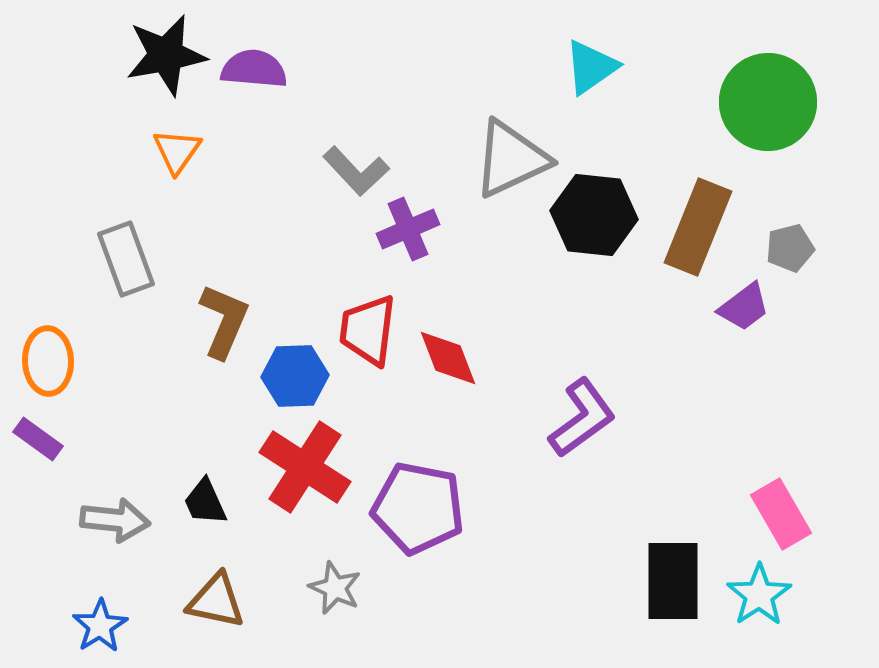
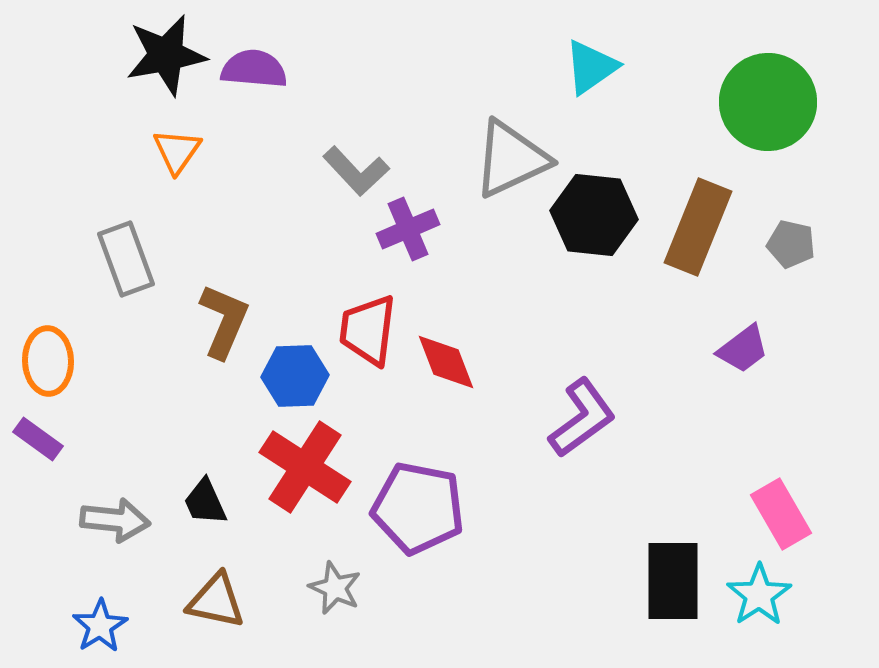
gray pentagon: moved 1 px right, 4 px up; rotated 27 degrees clockwise
purple trapezoid: moved 1 px left, 42 px down
red diamond: moved 2 px left, 4 px down
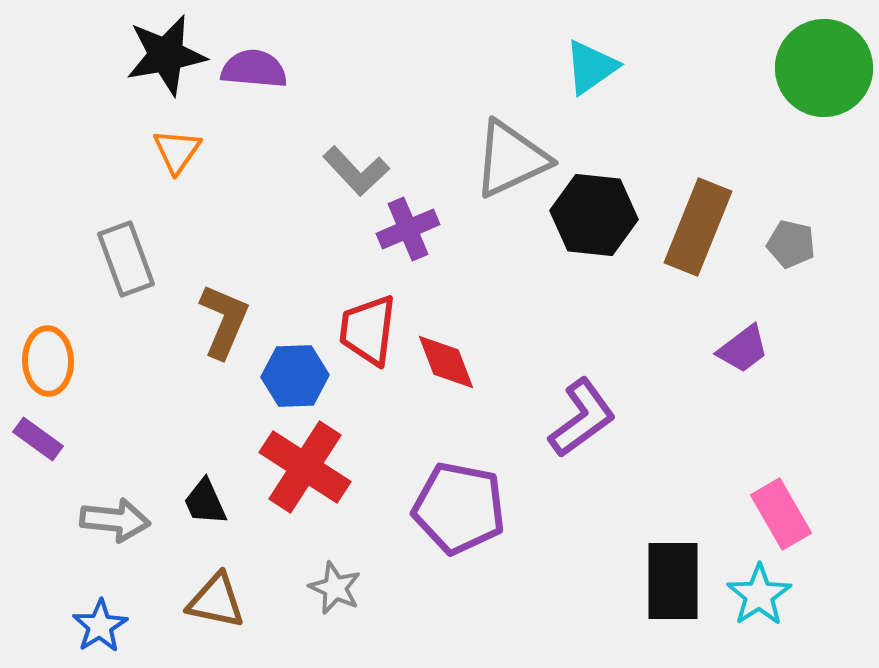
green circle: moved 56 px right, 34 px up
purple pentagon: moved 41 px right
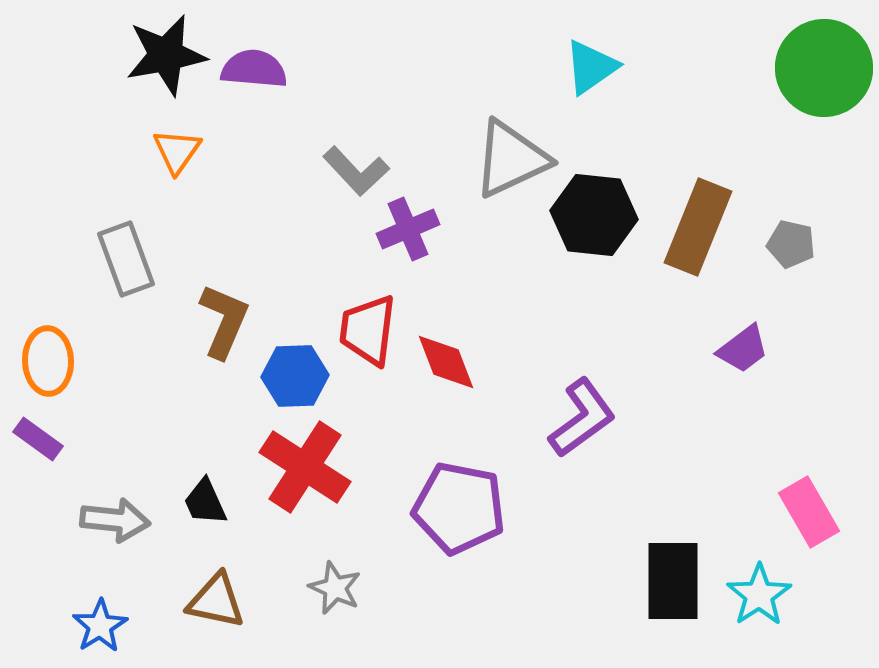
pink rectangle: moved 28 px right, 2 px up
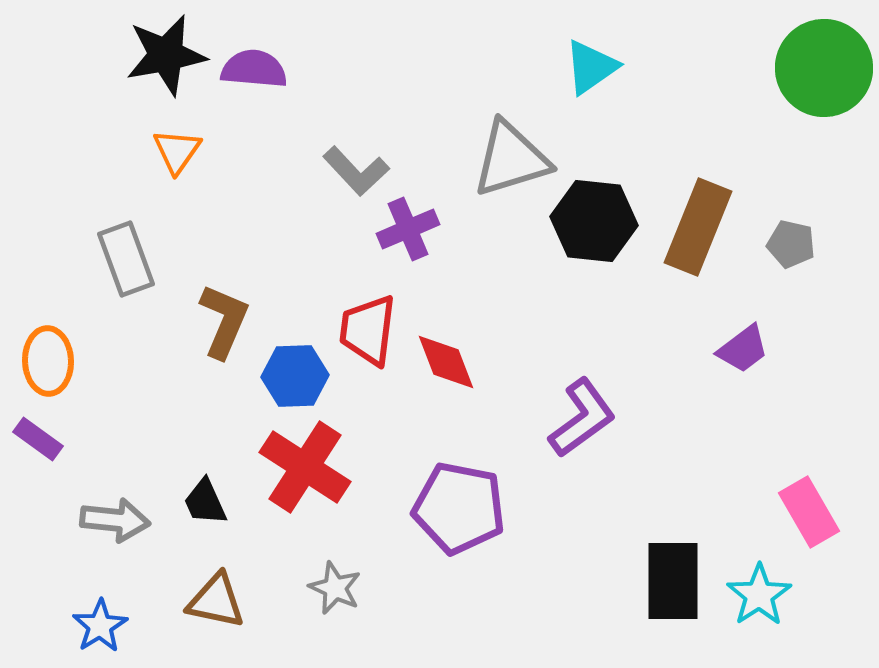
gray triangle: rotated 8 degrees clockwise
black hexagon: moved 6 px down
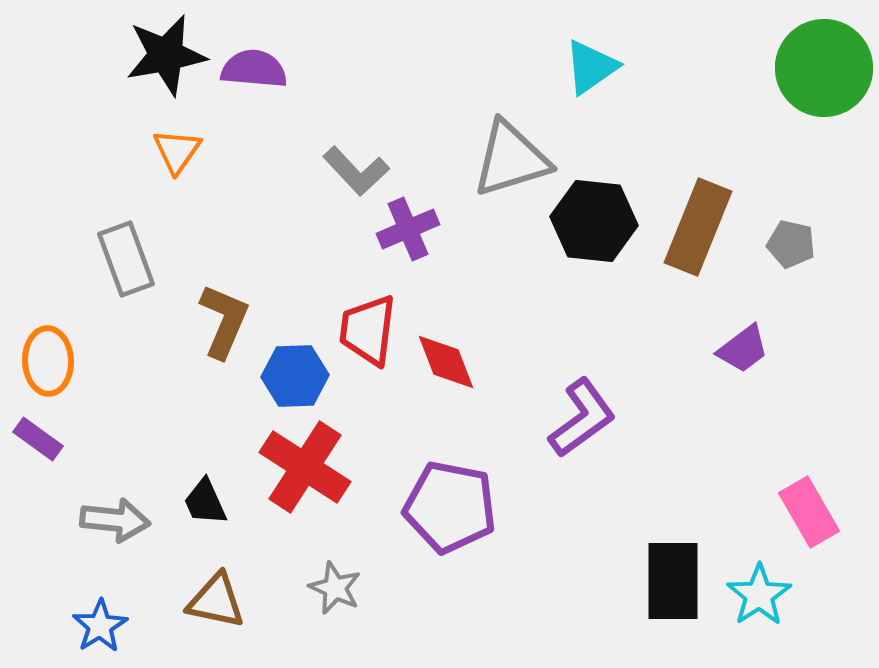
purple pentagon: moved 9 px left, 1 px up
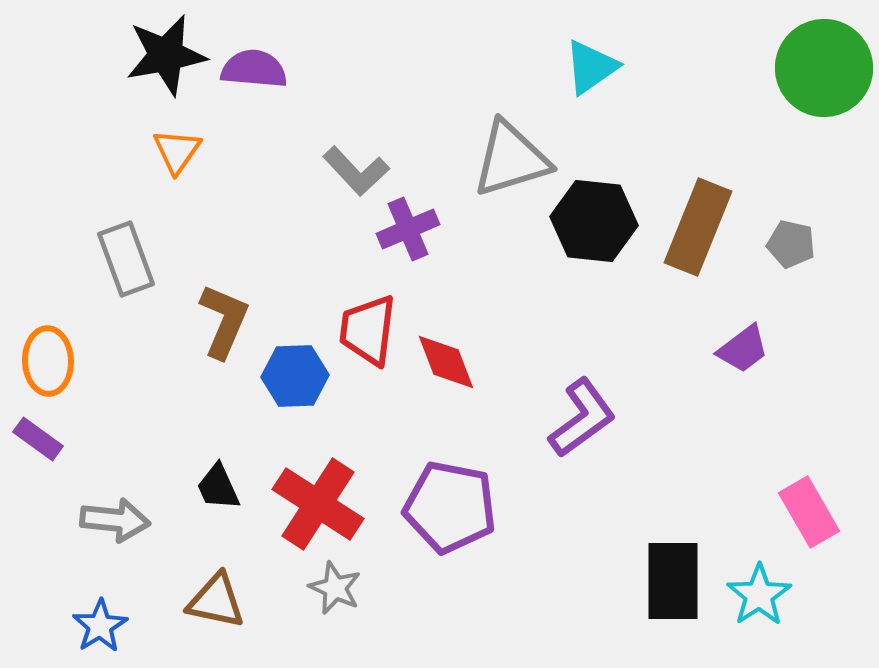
red cross: moved 13 px right, 37 px down
black trapezoid: moved 13 px right, 15 px up
